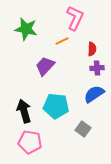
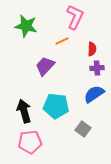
pink L-shape: moved 1 px up
green star: moved 3 px up
pink pentagon: rotated 15 degrees counterclockwise
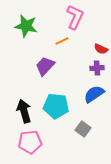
red semicircle: moved 9 px right; rotated 112 degrees clockwise
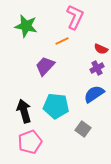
purple cross: rotated 24 degrees counterclockwise
pink pentagon: rotated 15 degrees counterclockwise
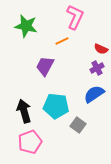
purple trapezoid: rotated 15 degrees counterclockwise
gray square: moved 5 px left, 4 px up
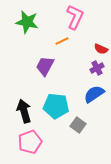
green star: moved 1 px right, 4 px up
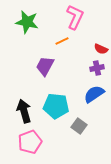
purple cross: rotated 16 degrees clockwise
gray square: moved 1 px right, 1 px down
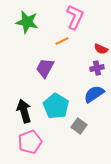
purple trapezoid: moved 2 px down
cyan pentagon: rotated 25 degrees clockwise
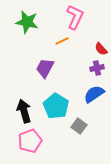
red semicircle: rotated 24 degrees clockwise
pink pentagon: moved 1 px up
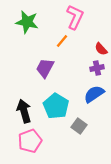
orange line: rotated 24 degrees counterclockwise
